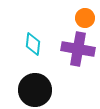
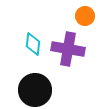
orange circle: moved 2 px up
purple cross: moved 10 px left
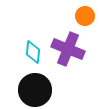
cyan diamond: moved 8 px down
purple cross: rotated 12 degrees clockwise
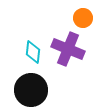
orange circle: moved 2 px left, 2 px down
black circle: moved 4 px left
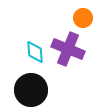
cyan diamond: moved 2 px right; rotated 10 degrees counterclockwise
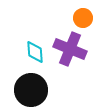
purple cross: moved 2 px right
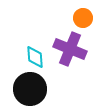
cyan diamond: moved 5 px down
black circle: moved 1 px left, 1 px up
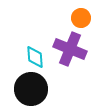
orange circle: moved 2 px left
black circle: moved 1 px right
